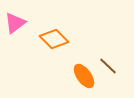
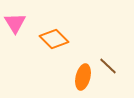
pink triangle: rotated 25 degrees counterclockwise
orange ellipse: moved 1 px left, 1 px down; rotated 50 degrees clockwise
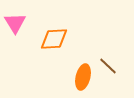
orange diamond: rotated 48 degrees counterclockwise
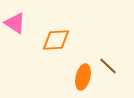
pink triangle: rotated 25 degrees counterclockwise
orange diamond: moved 2 px right, 1 px down
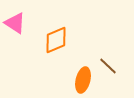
orange diamond: rotated 20 degrees counterclockwise
orange ellipse: moved 3 px down
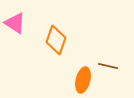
orange diamond: rotated 48 degrees counterclockwise
brown line: rotated 30 degrees counterclockwise
